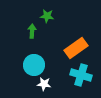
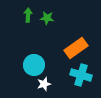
green star: moved 2 px down
green arrow: moved 4 px left, 16 px up
white star: rotated 24 degrees counterclockwise
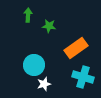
green star: moved 2 px right, 8 px down
cyan cross: moved 2 px right, 2 px down
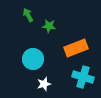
green arrow: rotated 32 degrees counterclockwise
orange rectangle: rotated 15 degrees clockwise
cyan circle: moved 1 px left, 6 px up
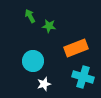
green arrow: moved 2 px right, 1 px down
cyan circle: moved 2 px down
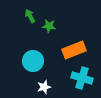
orange rectangle: moved 2 px left, 2 px down
cyan cross: moved 1 px left, 1 px down
white star: moved 3 px down
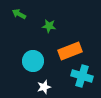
green arrow: moved 11 px left, 2 px up; rotated 32 degrees counterclockwise
orange rectangle: moved 4 px left, 1 px down
cyan cross: moved 2 px up
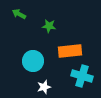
orange rectangle: rotated 15 degrees clockwise
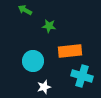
green arrow: moved 6 px right, 4 px up
